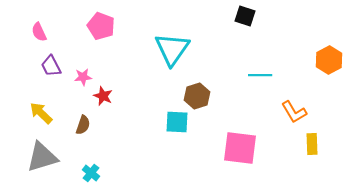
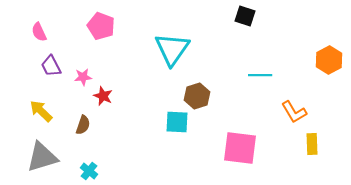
yellow arrow: moved 2 px up
cyan cross: moved 2 px left, 2 px up
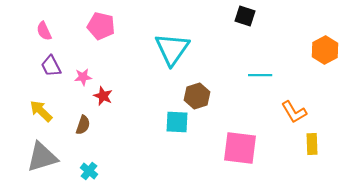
pink pentagon: rotated 8 degrees counterclockwise
pink semicircle: moved 5 px right, 1 px up
orange hexagon: moved 4 px left, 10 px up
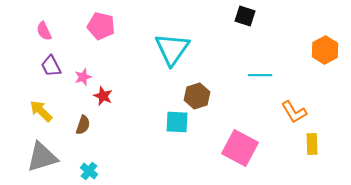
pink star: rotated 12 degrees counterclockwise
pink square: rotated 21 degrees clockwise
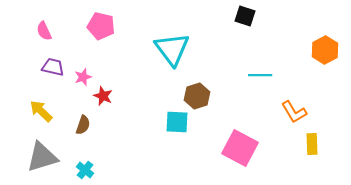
cyan triangle: rotated 12 degrees counterclockwise
purple trapezoid: moved 2 px right, 1 px down; rotated 130 degrees clockwise
cyan cross: moved 4 px left, 1 px up
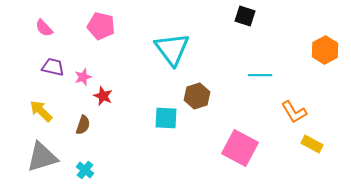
pink semicircle: moved 3 px up; rotated 18 degrees counterclockwise
cyan square: moved 11 px left, 4 px up
yellow rectangle: rotated 60 degrees counterclockwise
